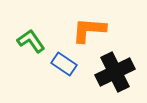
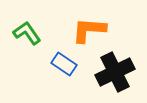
green L-shape: moved 4 px left, 8 px up
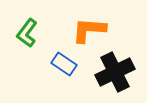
green L-shape: rotated 108 degrees counterclockwise
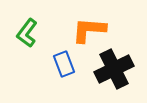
blue rectangle: rotated 35 degrees clockwise
black cross: moved 1 px left, 3 px up
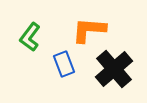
green L-shape: moved 3 px right, 4 px down
black cross: rotated 15 degrees counterclockwise
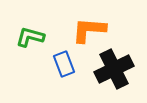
green L-shape: rotated 68 degrees clockwise
black cross: rotated 15 degrees clockwise
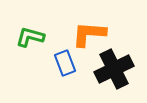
orange L-shape: moved 4 px down
blue rectangle: moved 1 px right, 1 px up
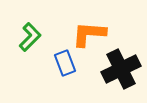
green L-shape: rotated 120 degrees clockwise
black cross: moved 7 px right
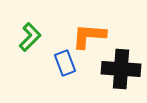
orange L-shape: moved 2 px down
black cross: rotated 30 degrees clockwise
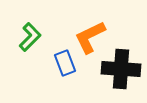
orange L-shape: moved 1 px right, 1 px down; rotated 30 degrees counterclockwise
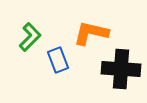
orange L-shape: moved 1 px right, 4 px up; rotated 39 degrees clockwise
blue rectangle: moved 7 px left, 3 px up
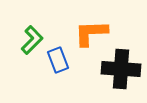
orange L-shape: rotated 15 degrees counterclockwise
green L-shape: moved 2 px right, 3 px down
